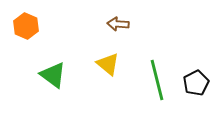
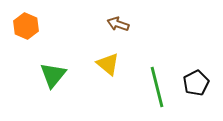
brown arrow: rotated 15 degrees clockwise
green triangle: rotated 32 degrees clockwise
green line: moved 7 px down
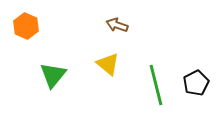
brown arrow: moved 1 px left, 1 px down
green line: moved 1 px left, 2 px up
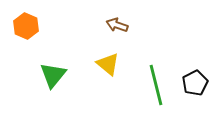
black pentagon: moved 1 px left
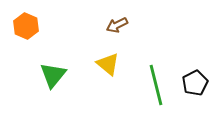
brown arrow: rotated 45 degrees counterclockwise
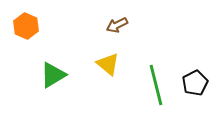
green triangle: rotated 20 degrees clockwise
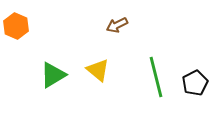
orange hexagon: moved 10 px left
yellow triangle: moved 10 px left, 6 px down
green line: moved 8 px up
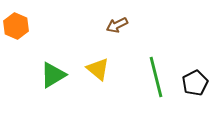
yellow triangle: moved 1 px up
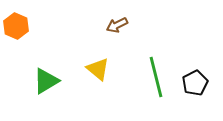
green triangle: moved 7 px left, 6 px down
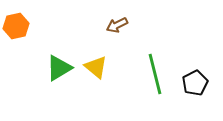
orange hexagon: rotated 25 degrees clockwise
yellow triangle: moved 2 px left, 2 px up
green line: moved 1 px left, 3 px up
green triangle: moved 13 px right, 13 px up
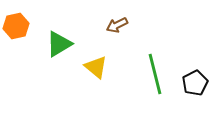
green triangle: moved 24 px up
